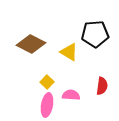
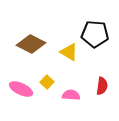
black pentagon: rotated 8 degrees clockwise
pink ellipse: moved 26 px left, 16 px up; rotated 75 degrees counterclockwise
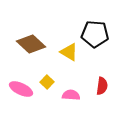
brown diamond: rotated 16 degrees clockwise
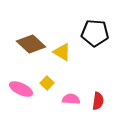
black pentagon: moved 1 px up
yellow triangle: moved 7 px left
yellow square: moved 1 px down
red semicircle: moved 4 px left, 15 px down
pink semicircle: moved 4 px down
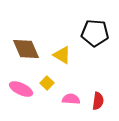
brown diamond: moved 5 px left, 5 px down; rotated 24 degrees clockwise
yellow triangle: moved 3 px down
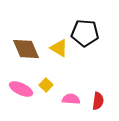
black pentagon: moved 10 px left
yellow triangle: moved 3 px left, 7 px up
yellow square: moved 1 px left, 2 px down
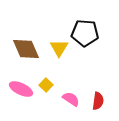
yellow triangle: rotated 30 degrees clockwise
pink semicircle: rotated 30 degrees clockwise
